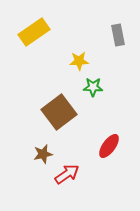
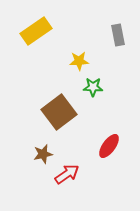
yellow rectangle: moved 2 px right, 1 px up
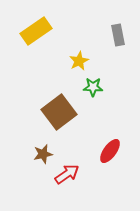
yellow star: rotated 24 degrees counterclockwise
red ellipse: moved 1 px right, 5 px down
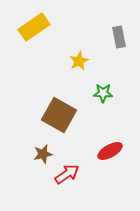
yellow rectangle: moved 2 px left, 4 px up
gray rectangle: moved 1 px right, 2 px down
green star: moved 10 px right, 6 px down
brown square: moved 3 px down; rotated 24 degrees counterclockwise
red ellipse: rotated 25 degrees clockwise
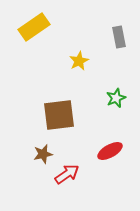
green star: moved 13 px right, 5 px down; rotated 24 degrees counterclockwise
brown square: rotated 36 degrees counterclockwise
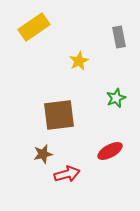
red arrow: rotated 20 degrees clockwise
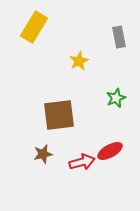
yellow rectangle: rotated 24 degrees counterclockwise
red arrow: moved 15 px right, 12 px up
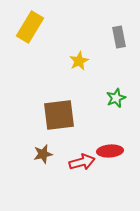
yellow rectangle: moved 4 px left
red ellipse: rotated 25 degrees clockwise
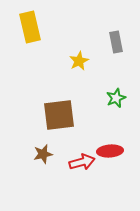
yellow rectangle: rotated 44 degrees counterclockwise
gray rectangle: moved 3 px left, 5 px down
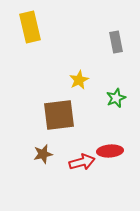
yellow star: moved 19 px down
